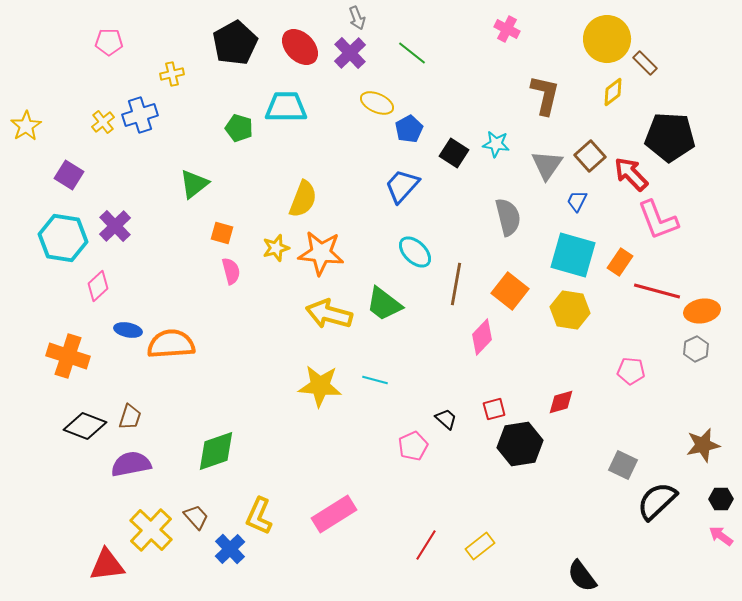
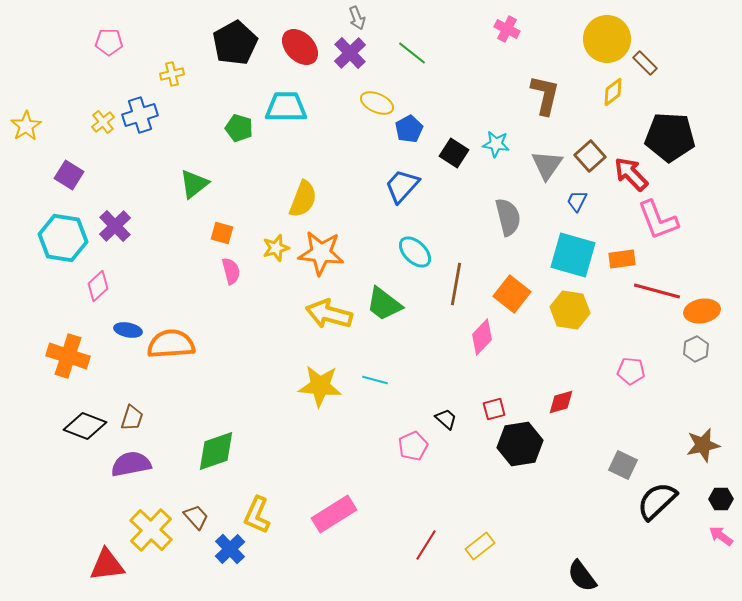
orange rectangle at (620, 262): moved 2 px right, 3 px up; rotated 48 degrees clockwise
orange square at (510, 291): moved 2 px right, 3 px down
brown trapezoid at (130, 417): moved 2 px right, 1 px down
yellow L-shape at (259, 516): moved 2 px left, 1 px up
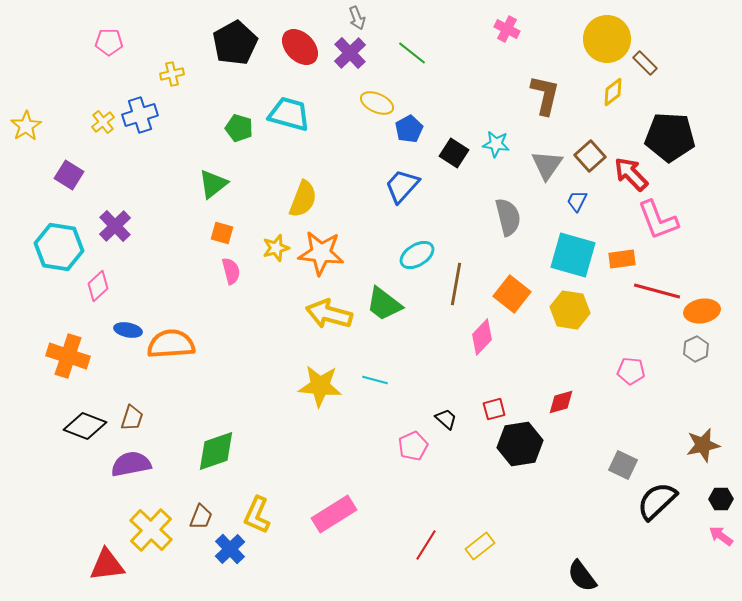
cyan trapezoid at (286, 107): moved 3 px right, 7 px down; rotated 15 degrees clockwise
green triangle at (194, 184): moved 19 px right
cyan hexagon at (63, 238): moved 4 px left, 9 px down
cyan ellipse at (415, 252): moved 2 px right, 3 px down; rotated 76 degrees counterclockwise
brown trapezoid at (196, 517): moved 5 px right; rotated 64 degrees clockwise
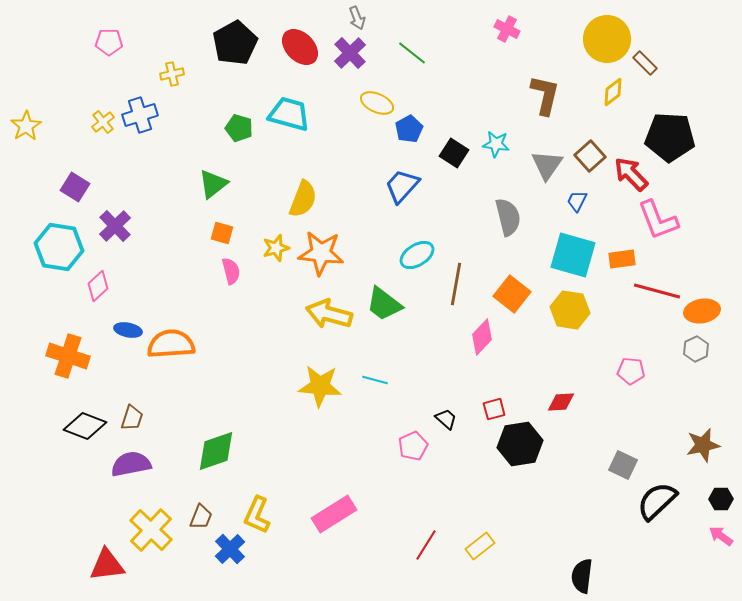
purple square at (69, 175): moved 6 px right, 12 px down
red diamond at (561, 402): rotated 12 degrees clockwise
black semicircle at (582, 576): rotated 44 degrees clockwise
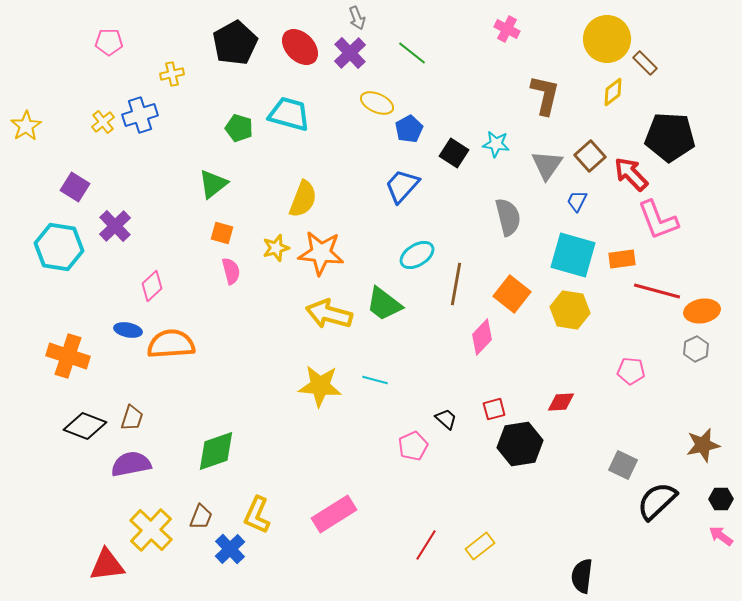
pink diamond at (98, 286): moved 54 px right
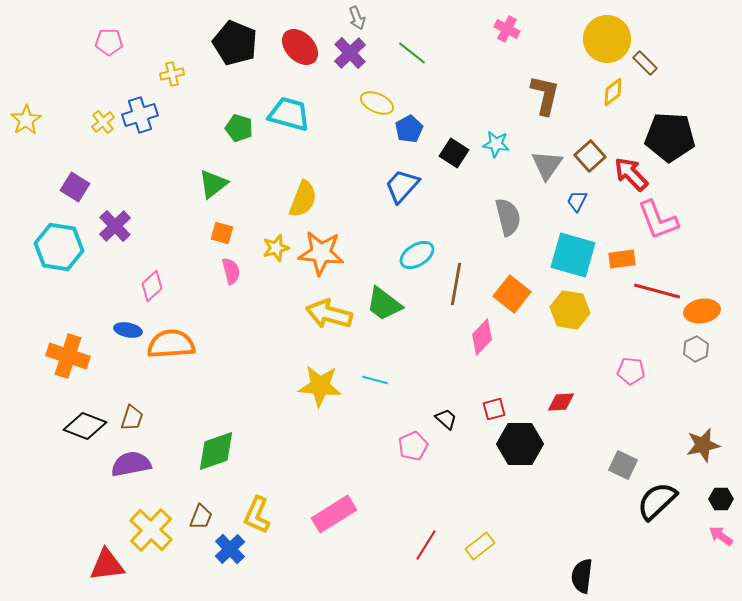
black pentagon at (235, 43): rotated 21 degrees counterclockwise
yellow star at (26, 126): moved 6 px up
black hexagon at (520, 444): rotated 9 degrees clockwise
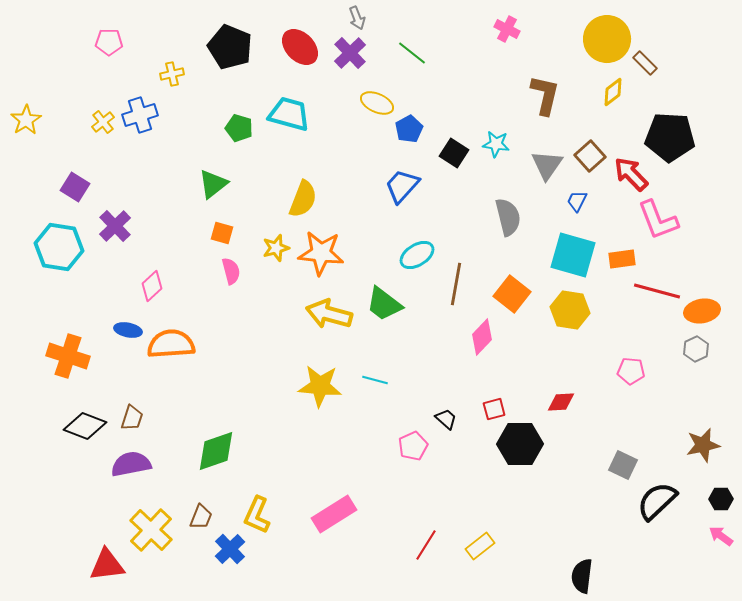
black pentagon at (235, 43): moved 5 px left, 4 px down
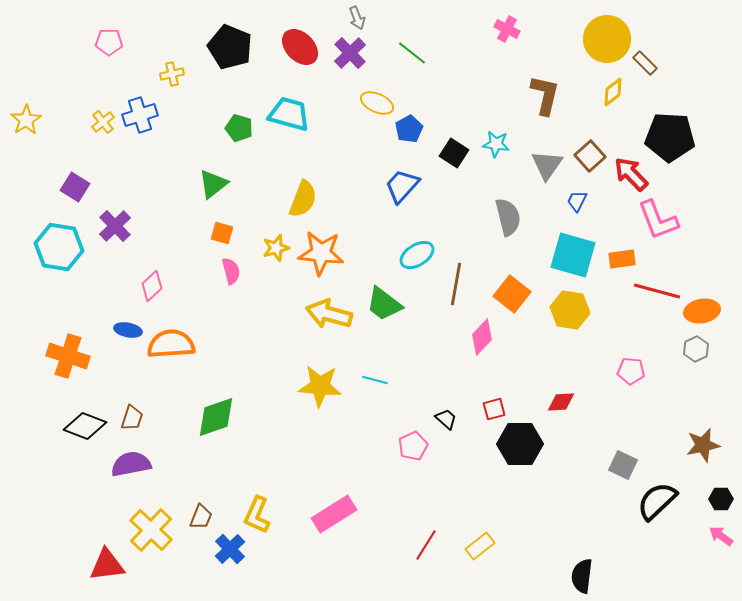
green diamond at (216, 451): moved 34 px up
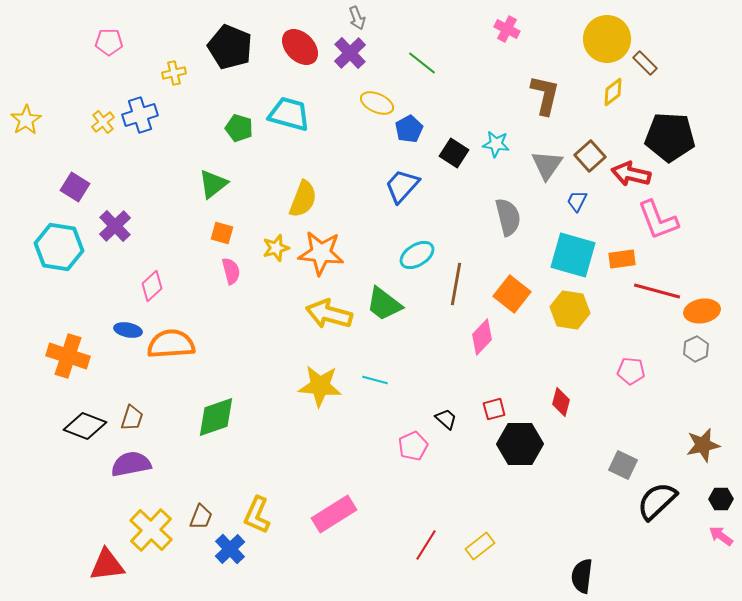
green line at (412, 53): moved 10 px right, 10 px down
yellow cross at (172, 74): moved 2 px right, 1 px up
red arrow at (631, 174): rotated 33 degrees counterclockwise
red diamond at (561, 402): rotated 72 degrees counterclockwise
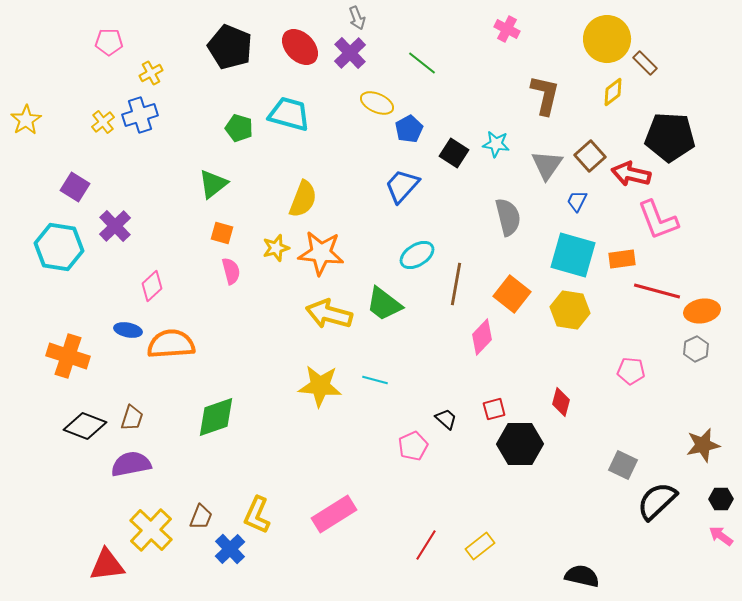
yellow cross at (174, 73): moved 23 px left; rotated 15 degrees counterclockwise
black semicircle at (582, 576): rotated 96 degrees clockwise
